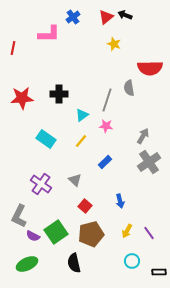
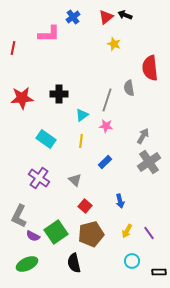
red semicircle: rotated 85 degrees clockwise
yellow line: rotated 32 degrees counterclockwise
purple cross: moved 2 px left, 6 px up
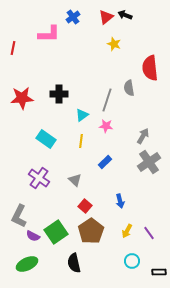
brown pentagon: moved 3 px up; rotated 20 degrees counterclockwise
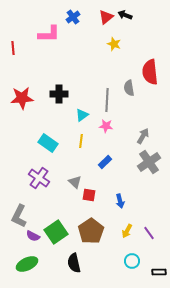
red line: rotated 16 degrees counterclockwise
red semicircle: moved 4 px down
gray line: rotated 15 degrees counterclockwise
cyan rectangle: moved 2 px right, 4 px down
gray triangle: moved 2 px down
red square: moved 4 px right, 11 px up; rotated 32 degrees counterclockwise
